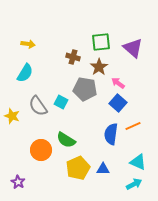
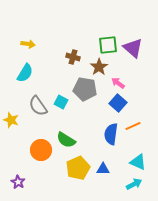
green square: moved 7 px right, 3 px down
yellow star: moved 1 px left, 4 px down
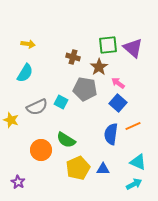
gray semicircle: moved 1 px left, 1 px down; rotated 80 degrees counterclockwise
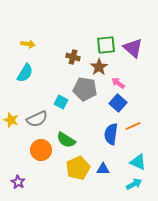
green square: moved 2 px left
gray semicircle: moved 12 px down
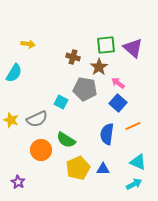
cyan semicircle: moved 11 px left
blue semicircle: moved 4 px left
